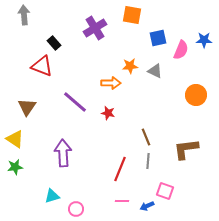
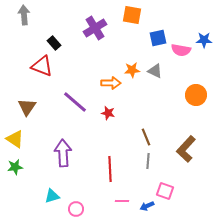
pink semicircle: rotated 78 degrees clockwise
orange star: moved 2 px right, 4 px down
brown L-shape: rotated 40 degrees counterclockwise
red line: moved 10 px left; rotated 25 degrees counterclockwise
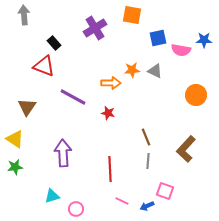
red triangle: moved 2 px right
purple line: moved 2 px left, 5 px up; rotated 12 degrees counterclockwise
pink line: rotated 24 degrees clockwise
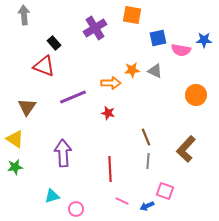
purple line: rotated 52 degrees counterclockwise
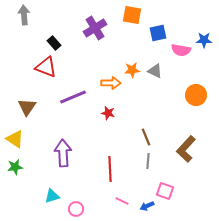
blue square: moved 5 px up
red triangle: moved 2 px right, 1 px down
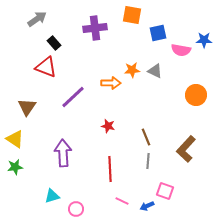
gray arrow: moved 13 px right, 4 px down; rotated 60 degrees clockwise
purple cross: rotated 25 degrees clockwise
purple line: rotated 20 degrees counterclockwise
red star: moved 13 px down
